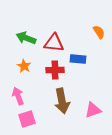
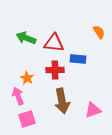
orange star: moved 3 px right, 12 px down
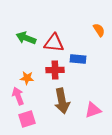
orange semicircle: moved 2 px up
orange star: rotated 24 degrees counterclockwise
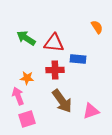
orange semicircle: moved 2 px left, 3 px up
green arrow: rotated 12 degrees clockwise
brown arrow: rotated 25 degrees counterclockwise
pink triangle: moved 2 px left, 1 px down
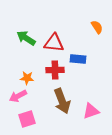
pink arrow: rotated 96 degrees counterclockwise
brown arrow: rotated 15 degrees clockwise
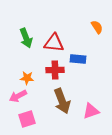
green arrow: rotated 144 degrees counterclockwise
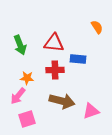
green arrow: moved 6 px left, 7 px down
pink arrow: rotated 24 degrees counterclockwise
brown arrow: rotated 55 degrees counterclockwise
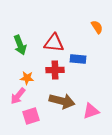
pink square: moved 4 px right, 3 px up
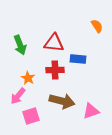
orange semicircle: moved 1 px up
orange star: moved 1 px right; rotated 24 degrees clockwise
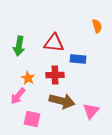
orange semicircle: rotated 16 degrees clockwise
green arrow: moved 1 px left, 1 px down; rotated 30 degrees clockwise
red cross: moved 5 px down
pink triangle: rotated 30 degrees counterclockwise
pink square: moved 1 px right, 3 px down; rotated 30 degrees clockwise
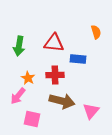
orange semicircle: moved 1 px left, 6 px down
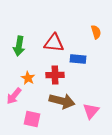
pink arrow: moved 4 px left
